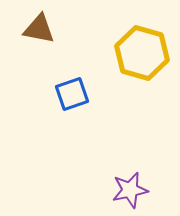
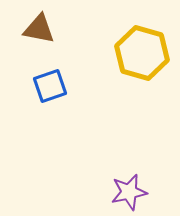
blue square: moved 22 px left, 8 px up
purple star: moved 1 px left, 2 px down
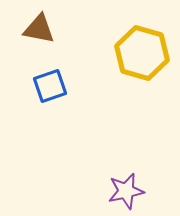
purple star: moved 3 px left, 1 px up
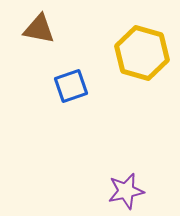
blue square: moved 21 px right
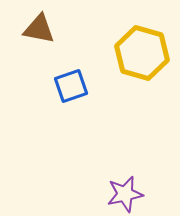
purple star: moved 1 px left, 3 px down
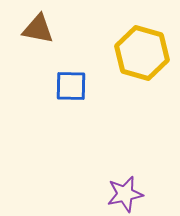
brown triangle: moved 1 px left
blue square: rotated 20 degrees clockwise
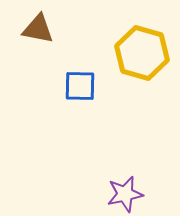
blue square: moved 9 px right
